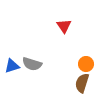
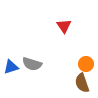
blue triangle: moved 1 px left, 1 px down
brown semicircle: rotated 36 degrees counterclockwise
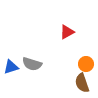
red triangle: moved 3 px right, 6 px down; rotated 35 degrees clockwise
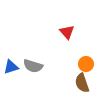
red triangle: rotated 42 degrees counterclockwise
gray semicircle: moved 1 px right, 2 px down
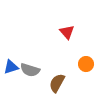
gray semicircle: moved 3 px left, 4 px down
brown semicircle: moved 25 px left; rotated 48 degrees clockwise
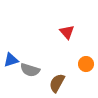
blue triangle: moved 7 px up
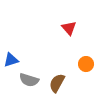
red triangle: moved 2 px right, 4 px up
gray semicircle: moved 1 px left, 10 px down
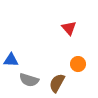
blue triangle: rotated 21 degrees clockwise
orange circle: moved 8 px left
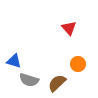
blue triangle: moved 3 px right, 1 px down; rotated 14 degrees clockwise
brown semicircle: rotated 18 degrees clockwise
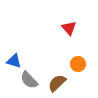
gray semicircle: rotated 30 degrees clockwise
